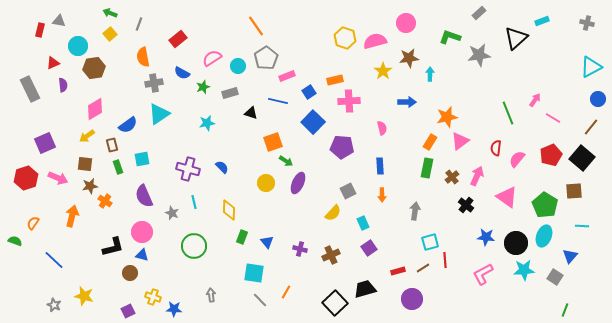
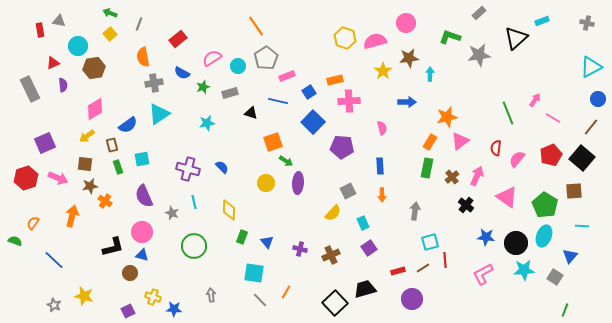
red rectangle at (40, 30): rotated 24 degrees counterclockwise
purple ellipse at (298, 183): rotated 20 degrees counterclockwise
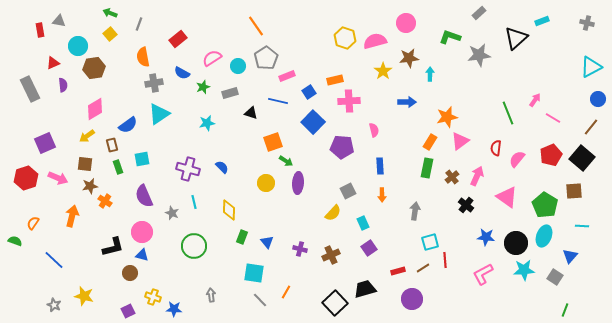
pink semicircle at (382, 128): moved 8 px left, 2 px down
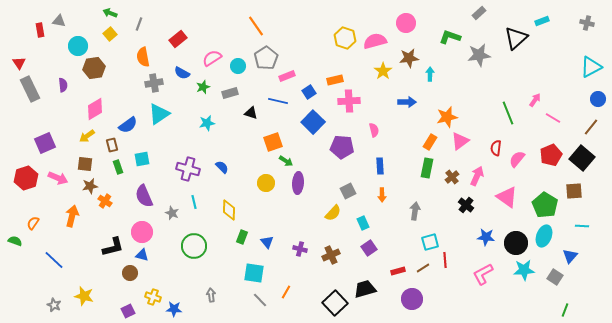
red triangle at (53, 63): moved 34 px left; rotated 40 degrees counterclockwise
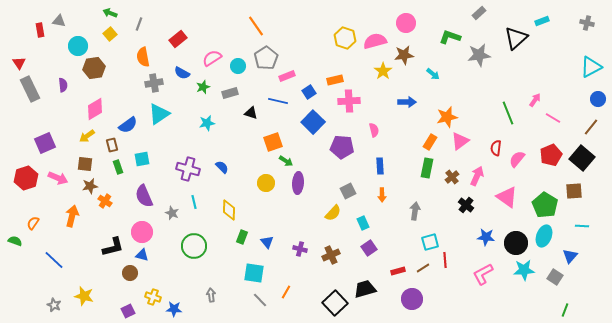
brown star at (409, 58): moved 5 px left, 3 px up
cyan arrow at (430, 74): moved 3 px right; rotated 128 degrees clockwise
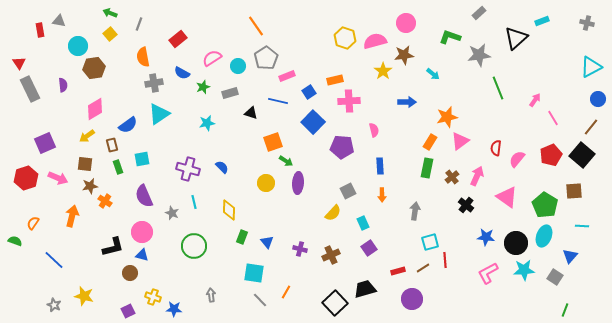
green line at (508, 113): moved 10 px left, 25 px up
pink line at (553, 118): rotated 28 degrees clockwise
black square at (582, 158): moved 3 px up
pink L-shape at (483, 274): moved 5 px right, 1 px up
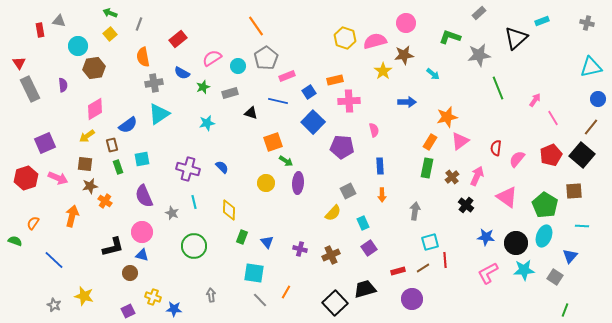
cyan triangle at (591, 67): rotated 15 degrees clockwise
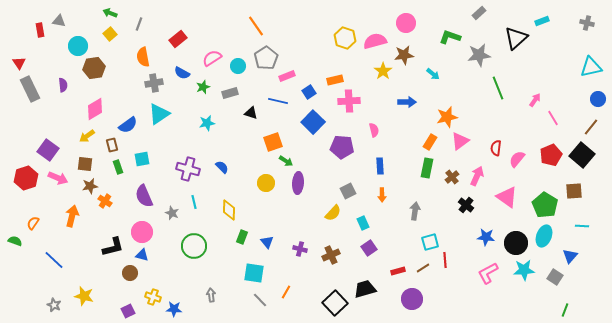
purple square at (45, 143): moved 3 px right, 7 px down; rotated 30 degrees counterclockwise
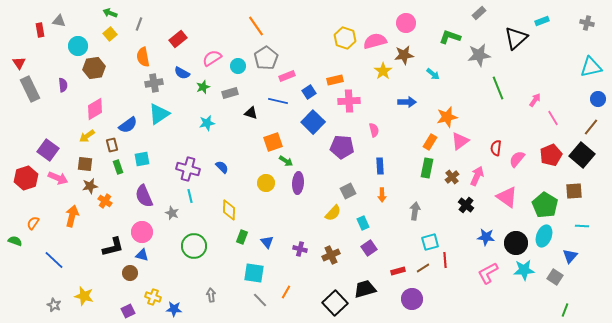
cyan line at (194, 202): moved 4 px left, 6 px up
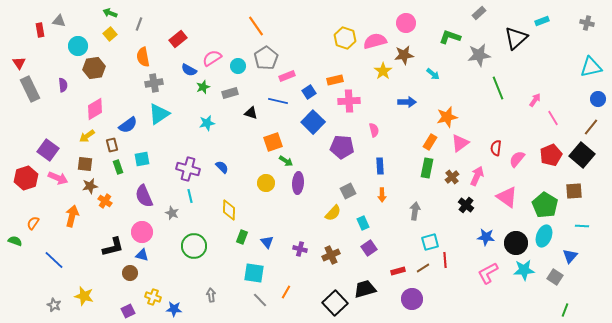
blue semicircle at (182, 73): moved 7 px right, 3 px up
pink triangle at (460, 141): moved 2 px down
